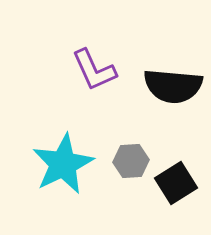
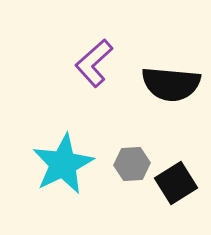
purple L-shape: moved 7 px up; rotated 72 degrees clockwise
black semicircle: moved 2 px left, 2 px up
gray hexagon: moved 1 px right, 3 px down
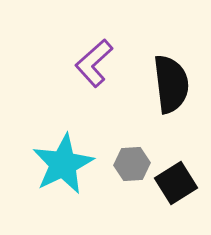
black semicircle: rotated 102 degrees counterclockwise
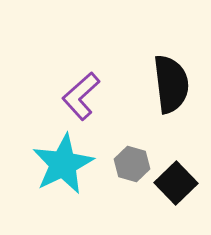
purple L-shape: moved 13 px left, 33 px down
gray hexagon: rotated 20 degrees clockwise
black square: rotated 12 degrees counterclockwise
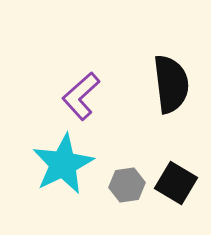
gray hexagon: moved 5 px left, 21 px down; rotated 24 degrees counterclockwise
black square: rotated 15 degrees counterclockwise
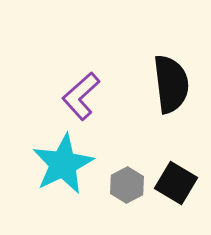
gray hexagon: rotated 20 degrees counterclockwise
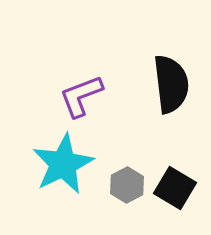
purple L-shape: rotated 21 degrees clockwise
black square: moved 1 px left, 5 px down
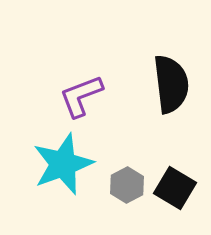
cyan star: rotated 6 degrees clockwise
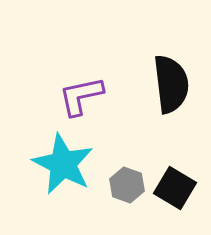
purple L-shape: rotated 9 degrees clockwise
cyan star: rotated 24 degrees counterclockwise
gray hexagon: rotated 12 degrees counterclockwise
